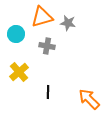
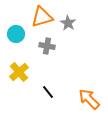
gray star: rotated 21 degrees clockwise
black line: rotated 40 degrees counterclockwise
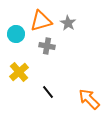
orange triangle: moved 1 px left, 4 px down
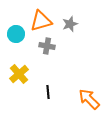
gray star: moved 2 px right, 1 px down; rotated 21 degrees clockwise
yellow cross: moved 2 px down
black line: rotated 32 degrees clockwise
